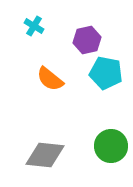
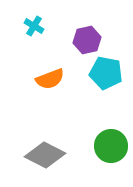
orange semicircle: rotated 60 degrees counterclockwise
gray diamond: rotated 21 degrees clockwise
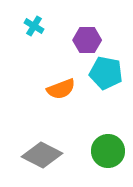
purple hexagon: rotated 12 degrees clockwise
orange semicircle: moved 11 px right, 10 px down
green circle: moved 3 px left, 5 px down
gray diamond: moved 3 px left
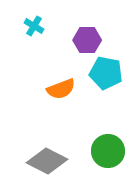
gray diamond: moved 5 px right, 6 px down
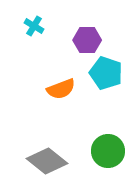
cyan pentagon: rotated 8 degrees clockwise
gray diamond: rotated 12 degrees clockwise
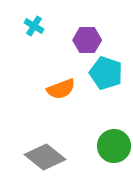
green circle: moved 6 px right, 5 px up
gray diamond: moved 2 px left, 4 px up
